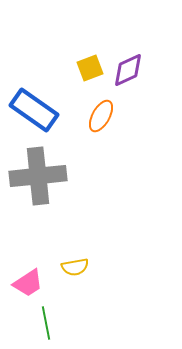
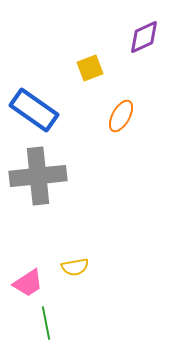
purple diamond: moved 16 px right, 33 px up
orange ellipse: moved 20 px right
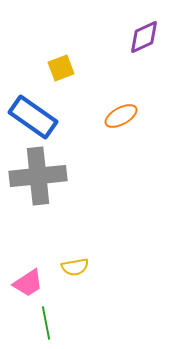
yellow square: moved 29 px left
blue rectangle: moved 1 px left, 7 px down
orange ellipse: rotated 32 degrees clockwise
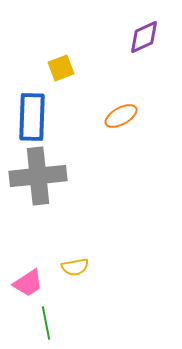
blue rectangle: moved 1 px left; rotated 57 degrees clockwise
